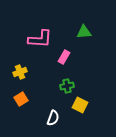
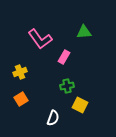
pink L-shape: rotated 50 degrees clockwise
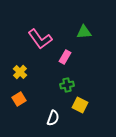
pink rectangle: moved 1 px right
yellow cross: rotated 24 degrees counterclockwise
green cross: moved 1 px up
orange square: moved 2 px left
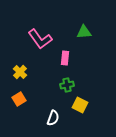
pink rectangle: moved 1 px down; rotated 24 degrees counterclockwise
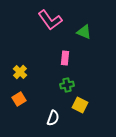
green triangle: rotated 28 degrees clockwise
pink L-shape: moved 10 px right, 19 px up
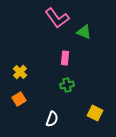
pink L-shape: moved 7 px right, 2 px up
yellow square: moved 15 px right, 8 px down
white semicircle: moved 1 px left, 1 px down
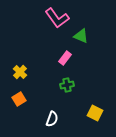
green triangle: moved 3 px left, 4 px down
pink rectangle: rotated 32 degrees clockwise
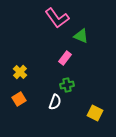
white semicircle: moved 3 px right, 17 px up
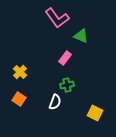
orange square: rotated 24 degrees counterclockwise
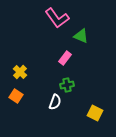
orange square: moved 3 px left, 3 px up
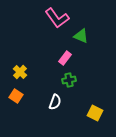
green cross: moved 2 px right, 5 px up
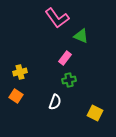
yellow cross: rotated 32 degrees clockwise
